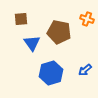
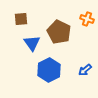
brown pentagon: rotated 15 degrees clockwise
blue hexagon: moved 2 px left, 3 px up; rotated 10 degrees counterclockwise
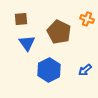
blue triangle: moved 5 px left
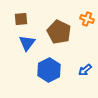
blue triangle: rotated 12 degrees clockwise
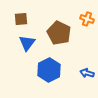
brown pentagon: moved 1 px down
blue arrow: moved 2 px right, 3 px down; rotated 56 degrees clockwise
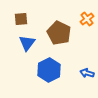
orange cross: rotated 32 degrees clockwise
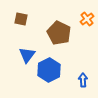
brown square: rotated 16 degrees clockwise
blue triangle: moved 12 px down
blue arrow: moved 4 px left, 7 px down; rotated 72 degrees clockwise
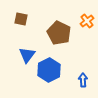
orange cross: moved 2 px down
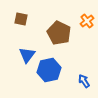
blue hexagon: rotated 15 degrees clockwise
blue arrow: moved 1 px right, 1 px down; rotated 32 degrees counterclockwise
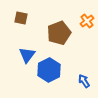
brown square: moved 1 px up
brown pentagon: rotated 25 degrees clockwise
blue hexagon: rotated 15 degrees counterclockwise
